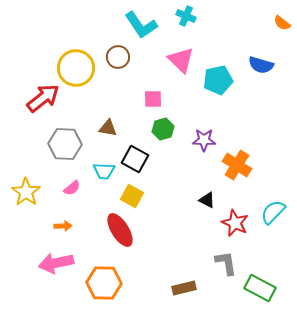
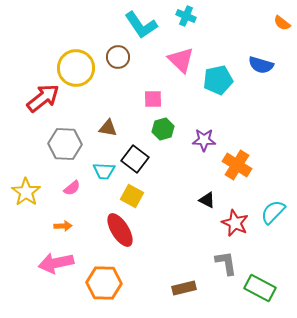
black square: rotated 8 degrees clockwise
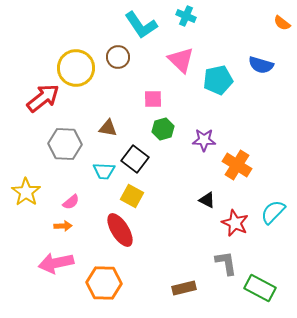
pink semicircle: moved 1 px left, 14 px down
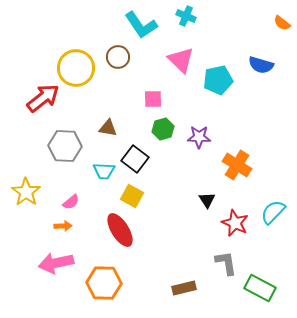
purple star: moved 5 px left, 3 px up
gray hexagon: moved 2 px down
black triangle: rotated 30 degrees clockwise
